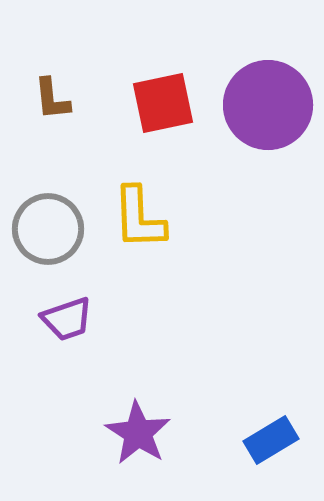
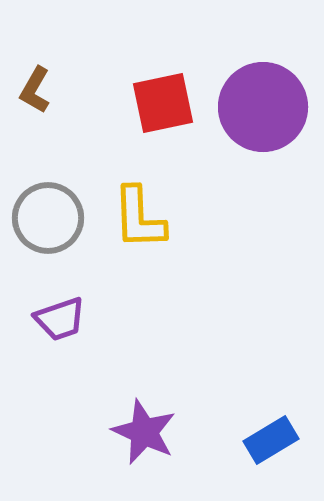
brown L-shape: moved 17 px left, 9 px up; rotated 36 degrees clockwise
purple circle: moved 5 px left, 2 px down
gray circle: moved 11 px up
purple trapezoid: moved 7 px left
purple star: moved 6 px right, 1 px up; rotated 8 degrees counterclockwise
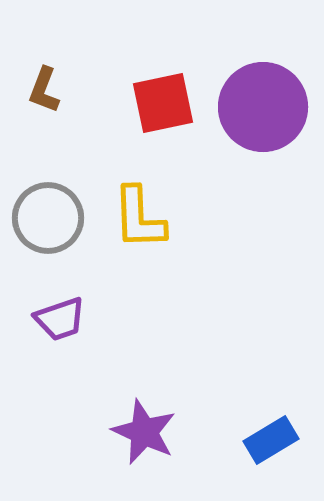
brown L-shape: moved 9 px right; rotated 9 degrees counterclockwise
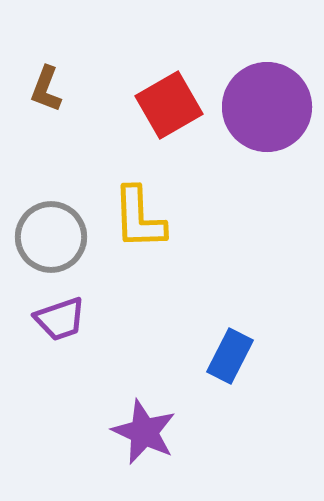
brown L-shape: moved 2 px right, 1 px up
red square: moved 6 px right, 2 px down; rotated 18 degrees counterclockwise
purple circle: moved 4 px right
gray circle: moved 3 px right, 19 px down
blue rectangle: moved 41 px left, 84 px up; rotated 32 degrees counterclockwise
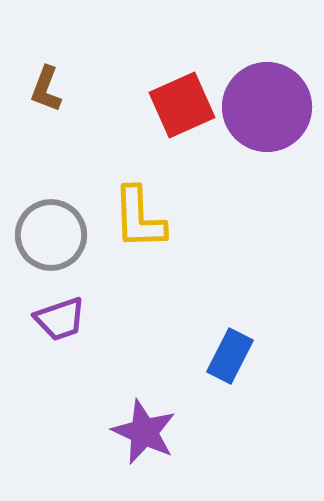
red square: moved 13 px right; rotated 6 degrees clockwise
gray circle: moved 2 px up
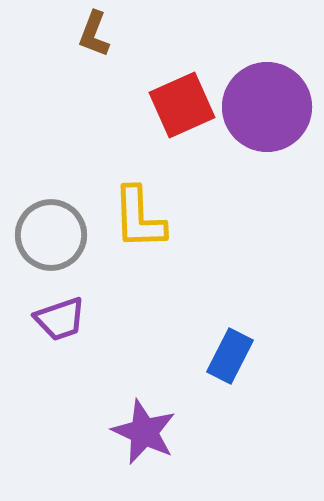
brown L-shape: moved 48 px right, 55 px up
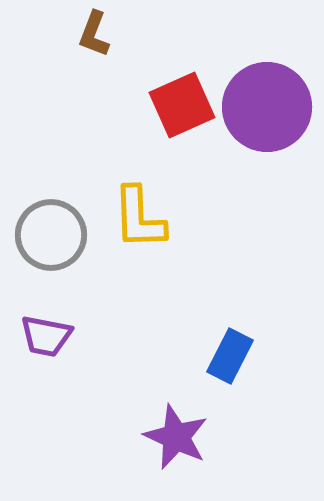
purple trapezoid: moved 14 px left, 17 px down; rotated 30 degrees clockwise
purple star: moved 32 px right, 5 px down
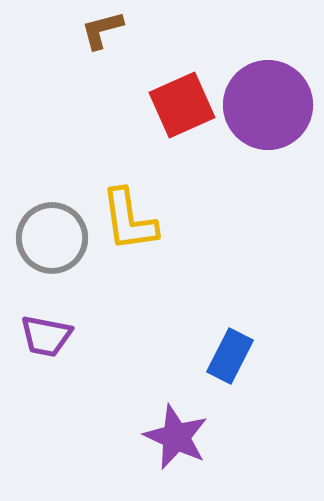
brown L-shape: moved 8 px right, 4 px up; rotated 54 degrees clockwise
purple circle: moved 1 px right, 2 px up
yellow L-shape: moved 10 px left, 2 px down; rotated 6 degrees counterclockwise
gray circle: moved 1 px right, 3 px down
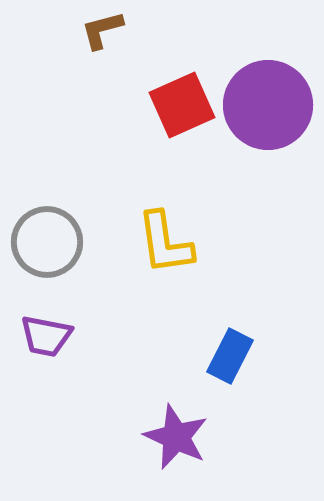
yellow L-shape: moved 36 px right, 23 px down
gray circle: moved 5 px left, 4 px down
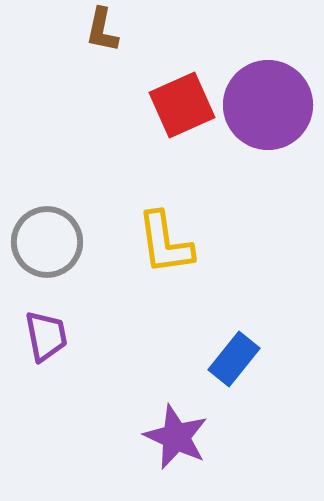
brown L-shape: rotated 63 degrees counterclockwise
purple trapezoid: rotated 112 degrees counterclockwise
blue rectangle: moved 4 px right, 3 px down; rotated 12 degrees clockwise
